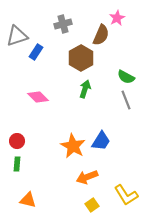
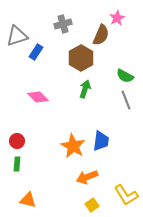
green semicircle: moved 1 px left, 1 px up
blue trapezoid: rotated 25 degrees counterclockwise
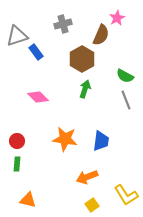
blue rectangle: rotated 70 degrees counterclockwise
brown hexagon: moved 1 px right, 1 px down
orange star: moved 8 px left, 7 px up; rotated 20 degrees counterclockwise
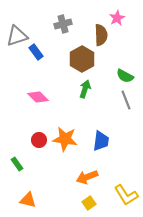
brown semicircle: rotated 25 degrees counterclockwise
red circle: moved 22 px right, 1 px up
green rectangle: rotated 40 degrees counterclockwise
yellow square: moved 3 px left, 2 px up
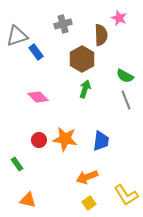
pink star: moved 2 px right; rotated 21 degrees counterclockwise
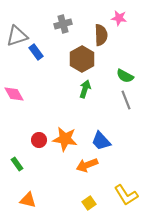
pink star: rotated 14 degrees counterclockwise
pink diamond: moved 24 px left, 3 px up; rotated 15 degrees clockwise
blue trapezoid: rotated 130 degrees clockwise
orange arrow: moved 12 px up
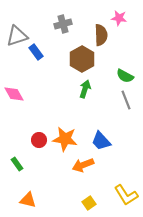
orange arrow: moved 4 px left
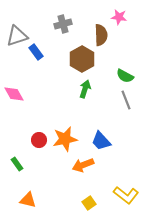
pink star: moved 1 px up
orange star: rotated 20 degrees counterclockwise
yellow L-shape: rotated 20 degrees counterclockwise
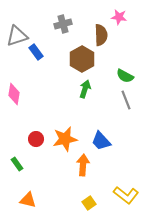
pink diamond: rotated 40 degrees clockwise
red circle: moved 3 px left, 1 px up
orange arrow: rotated 115 degrees clockwise
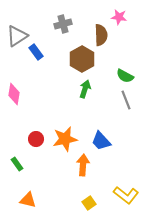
gray triangle: rotated 15 degrees counterclockwise
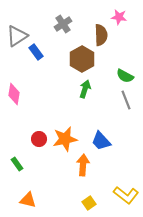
gray cross: rotated 18 degrees counterclockwise
red circle: moved 3 px right
